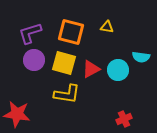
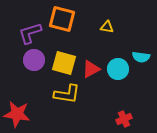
orange square: moved 9 px left, 13 px up
cyan circle: moved 1 px up
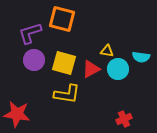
yellow triangle: moved 24 px down
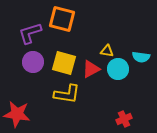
purple circle: moved 1 px left, 2 px down
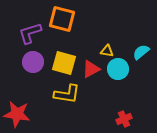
cyan semicircle: moved 5 px up; rotated 132 degrees clockwise
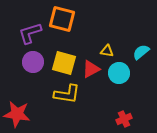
cyan circle: moved 1 px right, 4 px down
